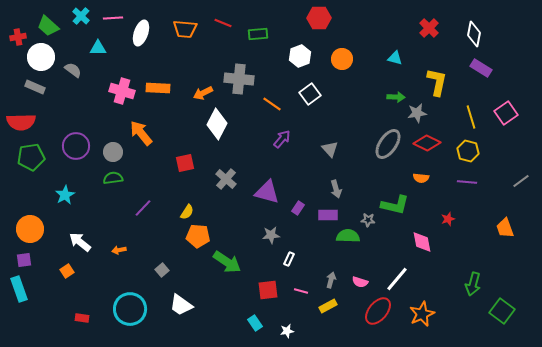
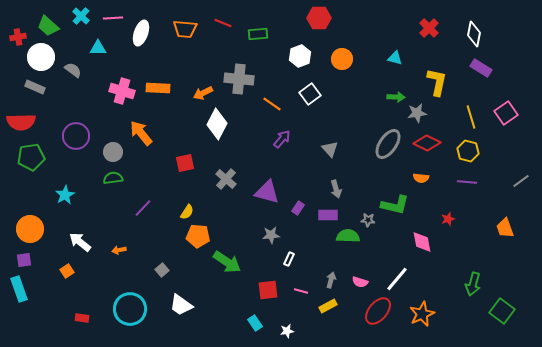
purple circle at (76, 146): moved 10 px up
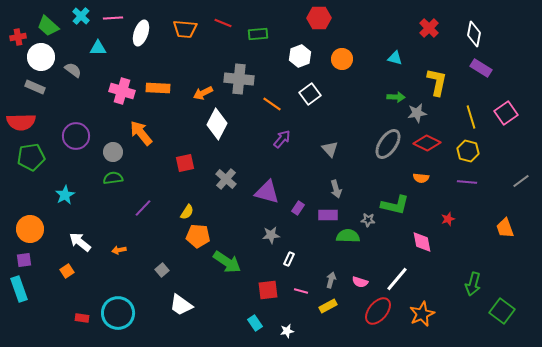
cyan circle at (130, 309): moved 12 px left, 4 px down
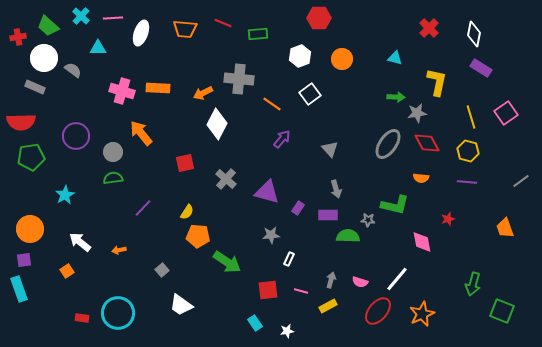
white circle at (41, 57): moved 3 px right, 1 px down
red diamond at (427, 143): rotated 36 degrees clockwise
green square at (502, 311): rotated 15 degrees counterclockwise
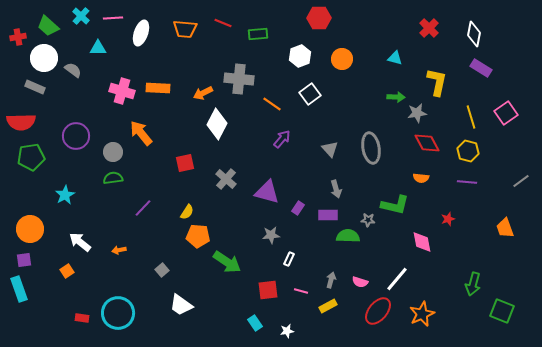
gray ellipse at (388, 144): moved 17 px left, 4 px down; rotated 44 degrees counterclockwise
